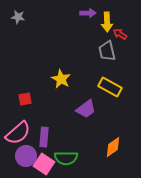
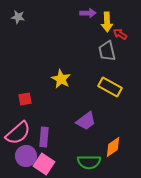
purple trapezoid: moved 12 px down
green semicircle: moved 23 px right, 4 px down
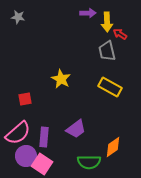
purple trapezoid: moved 10 px left, 8 px down
pink square: moved 2 px left
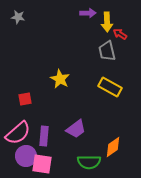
yellow star: moved 1 px left
purple rectangle: moved 1 px up
pink square: rotated 25 degrees counterclockwise
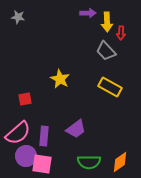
red arrow: moved 1 px right, 1 px up; rotated 120 degrees counterclockwise
gray trapezoid: moved 1 px left; rotated 30 degrees counterclockwise
orange diamond: moved 7 px right, 15 px down
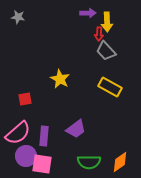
red arrow: moved 22 px left, 1 px down
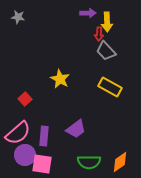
red square: rotated 32 degrees counterclockwise
purple circle: moved 1 px left, 1 px up
